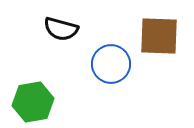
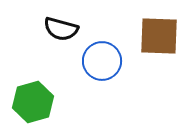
blue circle: moved 9 px left, 3 px up
green hexagon: rotated 6 degrees counterclockwise
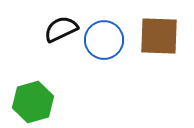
black semicircle: rotated 140 degrees clockwise
blue circle: moved 2 px right, 21 px up
